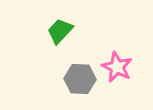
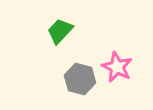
gray hexagon: rotated 12 degrees clockwise
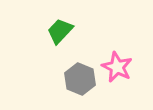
gray hexagon: rotated 8 degrees clockwise
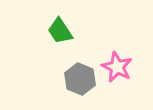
green trapezoid: rotated 76 degrees counterclockwise
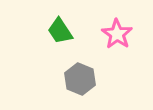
pink star: moved 33 px up; rotated 8 degrees clockwise
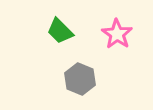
green trapezoid: rotated 12 degrees counterclockwise
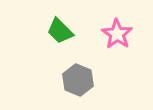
gray hexagon: moved 2 px left, 1 px down
